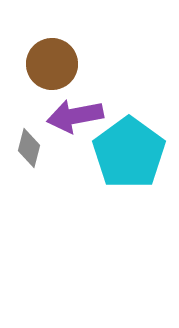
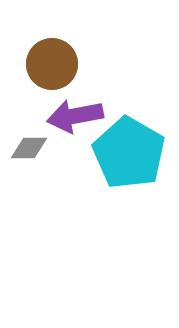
gray diamond: rotated 75 degrees clockwise
cyan pentagon: rotated 6 degrees counterclockwise
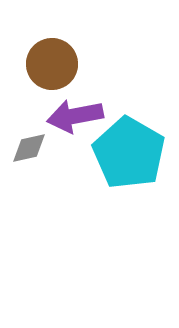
gray diamond: rotated 12 degrees counterclockwise
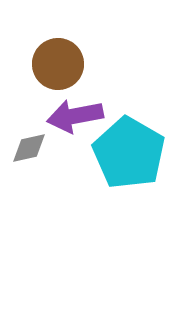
brown circle: moved 6 px right
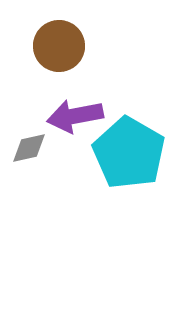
brown circle: moved 1 px right, 18 px up
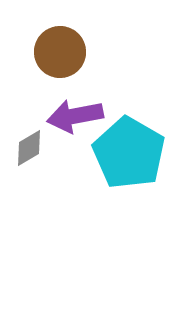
brown circle: moved 1 px right, 6 px down
gray diamond: rotated 18 degrees counterclockwise
